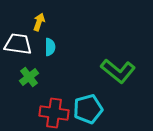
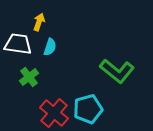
cyan semicircle: rotated 18 degrees clockwise
green L-shape: moved 1 px left
red cross: rotated 32 degrees clockwise
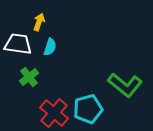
green L-shape: moved 8 px right, 14 px down
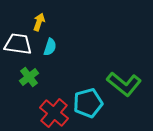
green L-shape: moved 1 px left, 1 px up
cyan pentagon: moved 6 px up
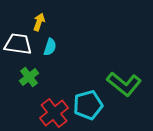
cyan pentagon: moved 2 px down
red cross: rotated 12 degrees clockwise
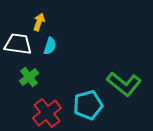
cyan semicircle: moved 1 px up
red cross: moved 7 px left
